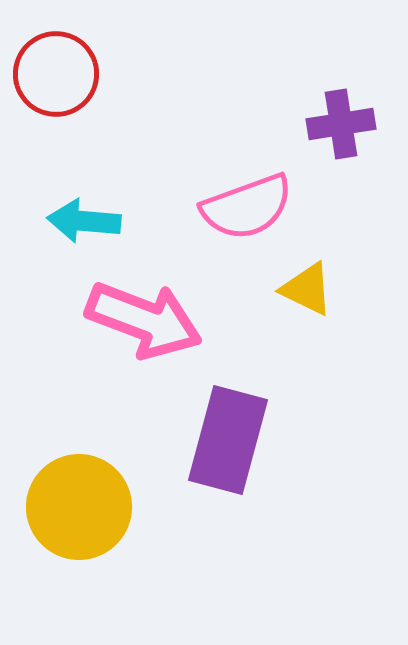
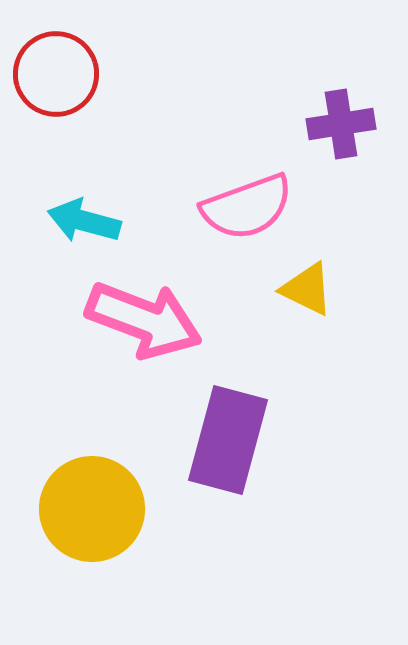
cyan arrow: rotated 10 degrees clockwise
yellow circle: moved 13 px right, 2 px down
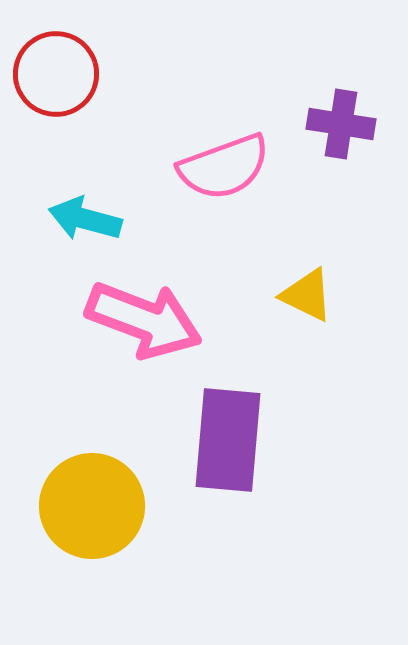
purple cross: rotated 18 degrees clockwise
pink semicircle: moved 23 px left, 40 px up
cyan arrow: moved 1 px right, 2 px up
yellow triangle: moved 6 px down
purple rectangle: rotated 10 degrees counterclockwise
yellow circle: moved 3 px up
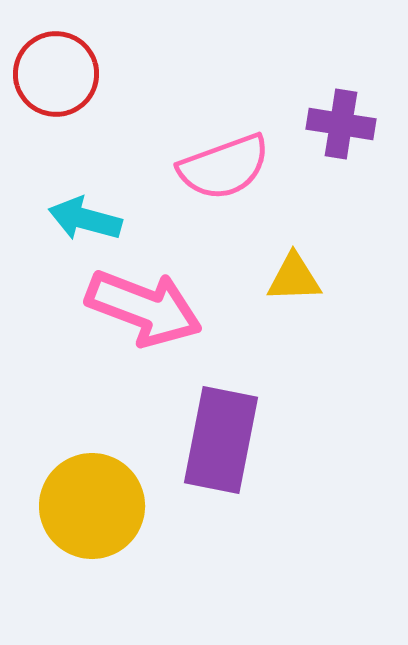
yellow triangle: moved 13 px left, 17 px up; rotated 28 degrees counterclockwise
pink arrow: moved 12 px up
purple rectangle: moved 7 px left; rotated 6 degrees clockwise
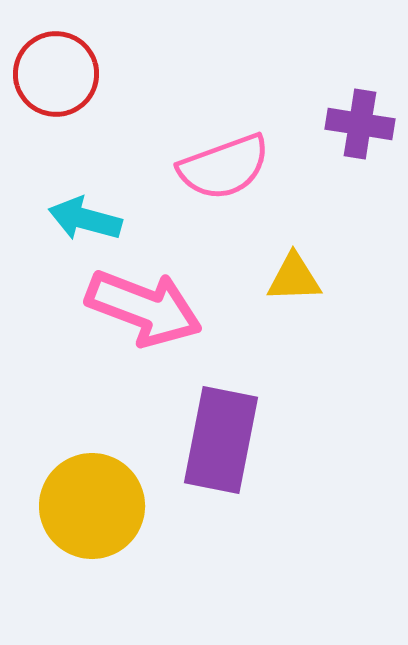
purple cross: moved 19 px right
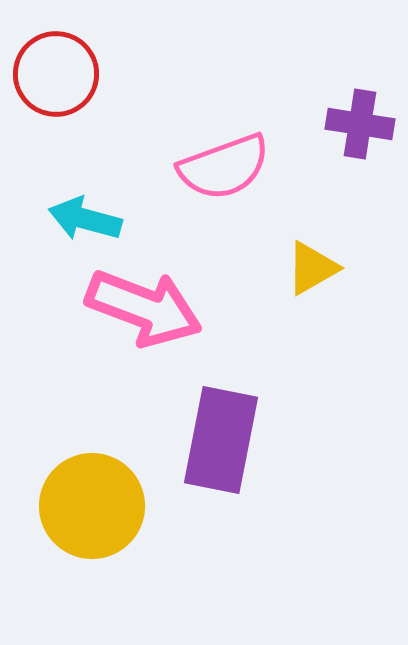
yellow triangle: moved 18 px right, 10 px up; rotated 28 degrees counterclockwise
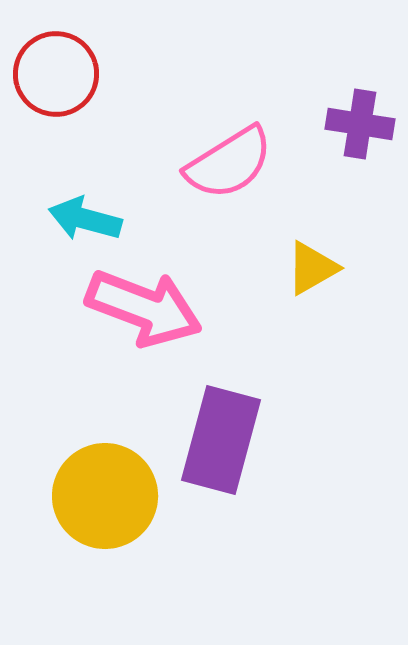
pink semicircle: moved 5 px right, 4 px up; rotated 12 degrees counterclockwise
purple rectangle: rotated 4 degrees clockwise
yellow circle: moved 13 px right, 10 px up
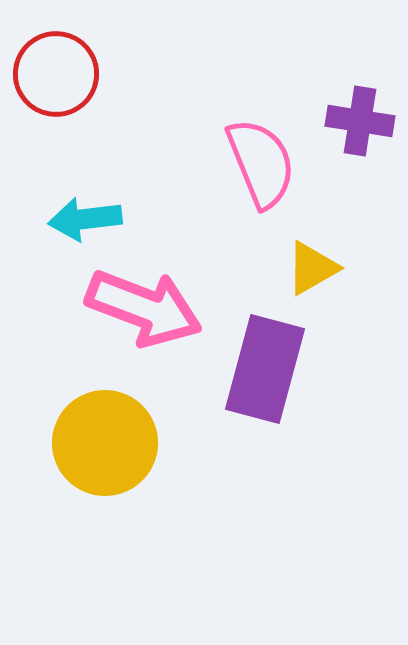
purple cross: moved 3 px up
pink semicircle: moved 32 px right; rotated 80 degrees counterclockwise
cyan arrow: rotated 22 degrees counterclockwise
purple rectangle: moved 44 px right, 71 px up
yellow circle: moved 53 px up
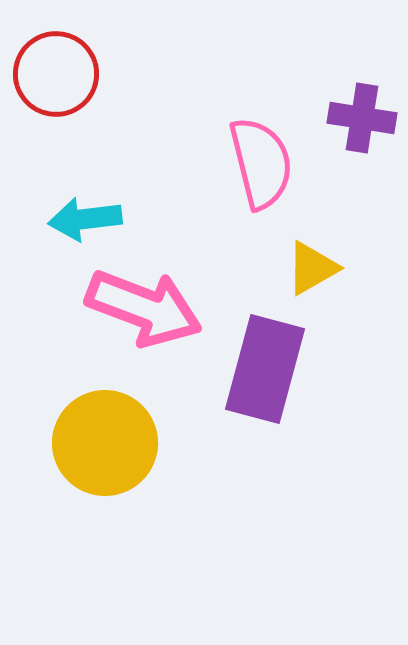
purple cross: moved 2 px right, 3 px up
pink semicircle: rotated 8 degrees clockwise
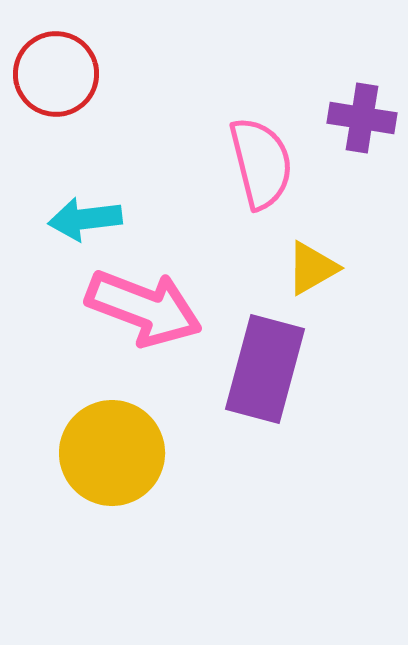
yellow circle: moved 7 px right, 10 px down
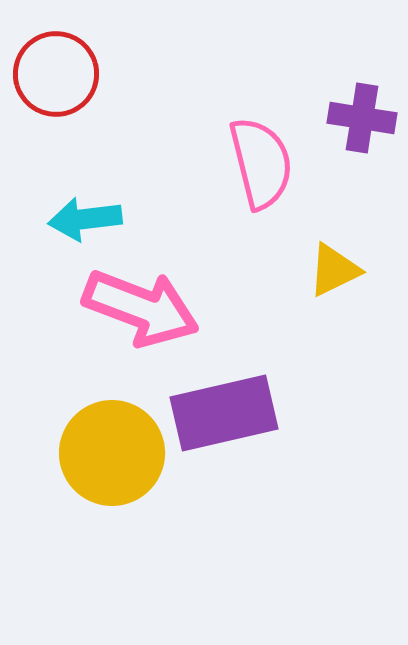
yellow triangle: moved 22 px right, 2 px down; rotated 4 degrees clockwise
pink arrow: moved 3 px left
purple rectangle: moved 41 px left, 44 px down; rotated 62 degrees clockwise
